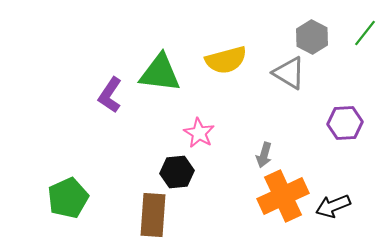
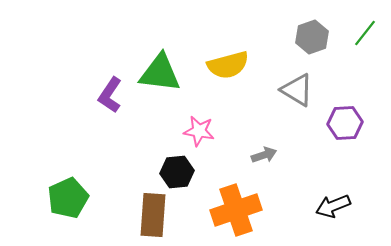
gray hexagon: rotated 12 degrees clockwise
yellow semicircle: moved 2 px right, 5 px down
gray triangle: moved 8 px right, 17 px down
pink star: moved 2 px up; rotated 20 degrees counterclockwise
gray arrow: rotated 125 degrees counterclockwise
orange cross: moved 47 px left, 14 px down; rotated 6 degrees clockwise
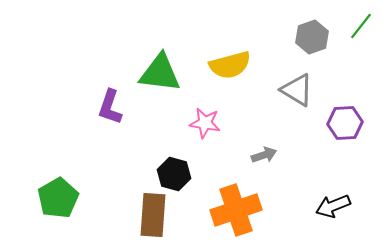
green line: moved 4 px left, 7 px up
yellow semicircle: moved 2 px right
purple L-shape: moved 12 px down; rotated 15 degrees counterclockwise
pink star: moved 6 px right, 8 px up
black hexagon: moved 3 px left, 2 px down; rotated 20 degrees clockwise
green pentagon: moved 10 px left; rotated 6 degrees counterclockwise
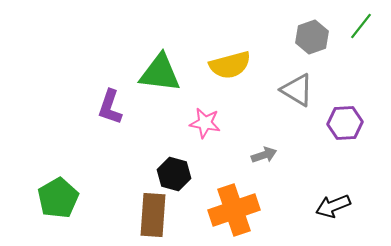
orange cross: moved 2 px left
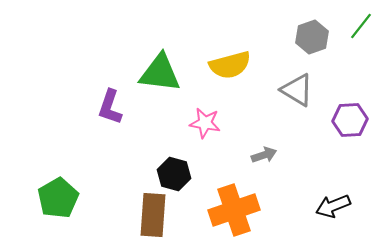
purple hexagon: moved 5 px right, 3 px up
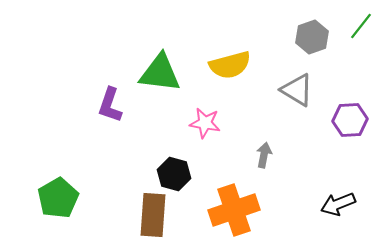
purple L-shape: moved 2 px up
gray arrow: rotated 60 degrees counterclockwise
black arrow: moved 5 px right, 2 px up
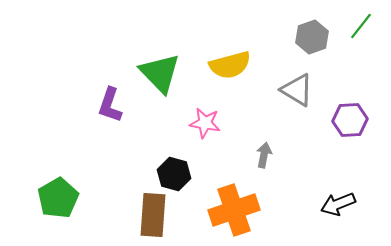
green triangle: rotated 39 degrees clockwise
